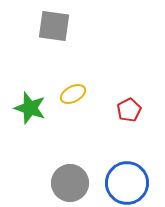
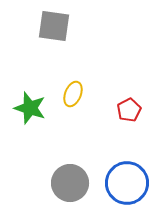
yellow ellipse: rotated 40 degrees counterclockwise
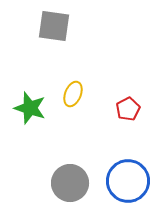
red pentagon: moved 1 px left, 1 px up
blue circle: moved 1 px right, 2 px up
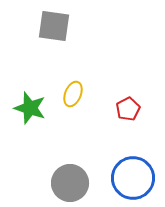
blue circle: moved 5 px right, 3 px up
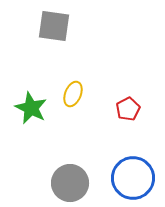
green star: moved 1 px right; rotated 8 degrees clockwise
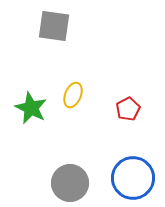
yellow ellipse: moved 1 px down
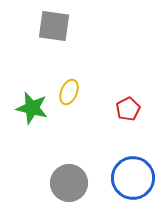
yellow ellipse: moved 4 px left, 3 px up
green star: moved 1 px right; rotated 12 degrees counterclockwise
gray circle: moved 1 px left
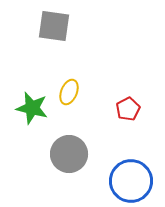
blue circle: moved 2 px left, 3 px down
gray circle: moved 29 px up
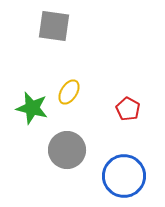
yellow ellipse: rotated 10 degrees clockwise
red pentagon: rotated 15 degrees counterclockwise
gray circle: moved 2 px left, 4 px up
blue circle: moved 7 px left, 5 px up
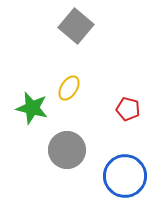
gray square: moved 22 px right; rotated 32 degrees clockwise
yellow ellipse: moved 4 px up
red pentagon: rotated 15 degrees counterclockwise
blue circle: moved 1 px right
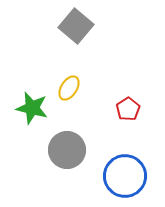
red pentagon: rotated 25 degrees clockwise
